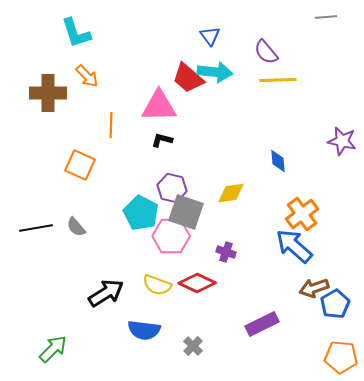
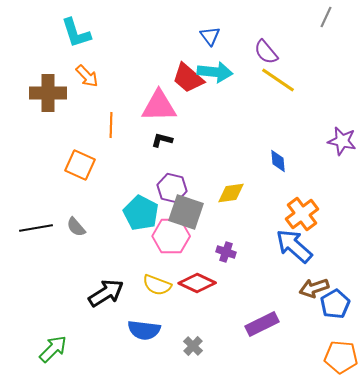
gray line: rotated 60 degrees counterclockwise
yellow line: rotated 36 degrees clockwise
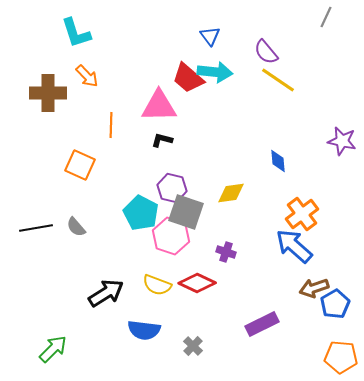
pink hexagon: rotated 18 degrees clockwise
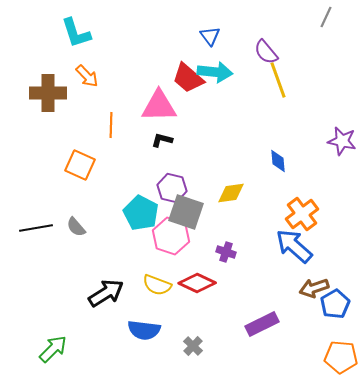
yellow line: rotated 36 degrees clockwise
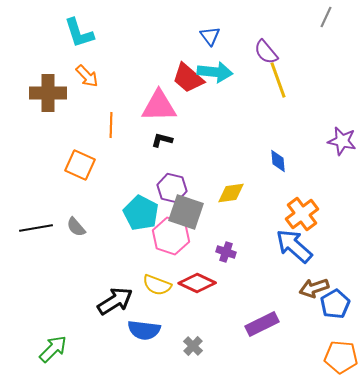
cyan L-shape: moved 3 px right
black arrow: moved 9 px right, 8 px down
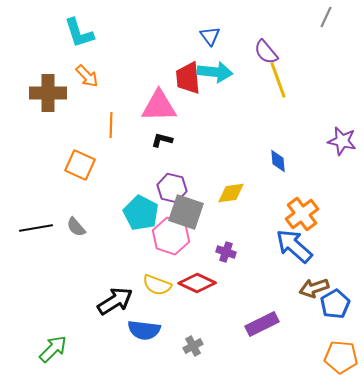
red trapezoid: rotated 44 degrees clockwise
gray cross: rotated 18 degrees clockwise
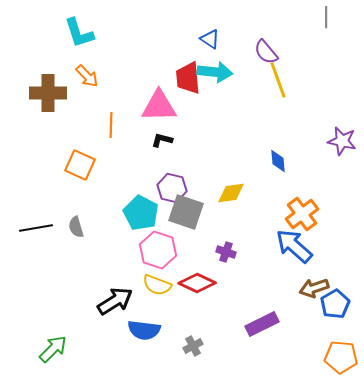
gray line: rotated 25 degrees counterclockwise
blue triangle: moved 3 px down; rotated 20 degrees counterclockwise
gray semicircle: rotated 25 degrees clockwise
pink hexagon: moved 13 px left, 14 px down
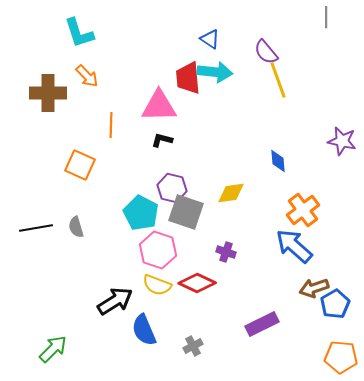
orange cross: moved 1 px right, 4 px up
blue semicircle: rotated 60 degrees clockwise
